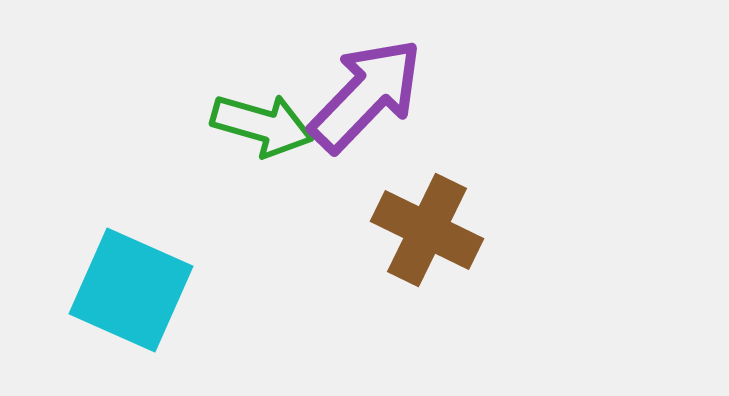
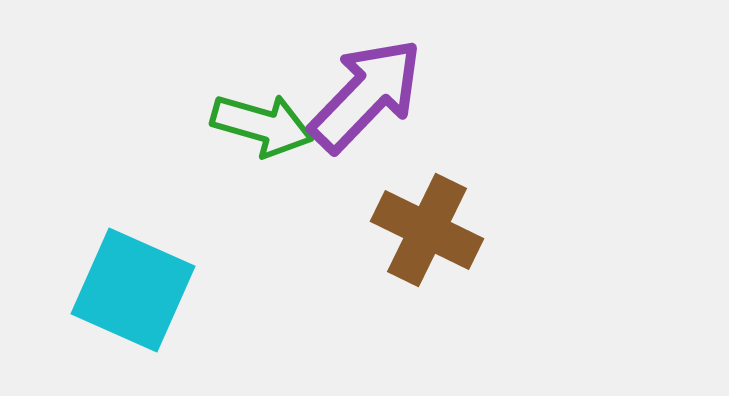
cyan square: moved 2 px right
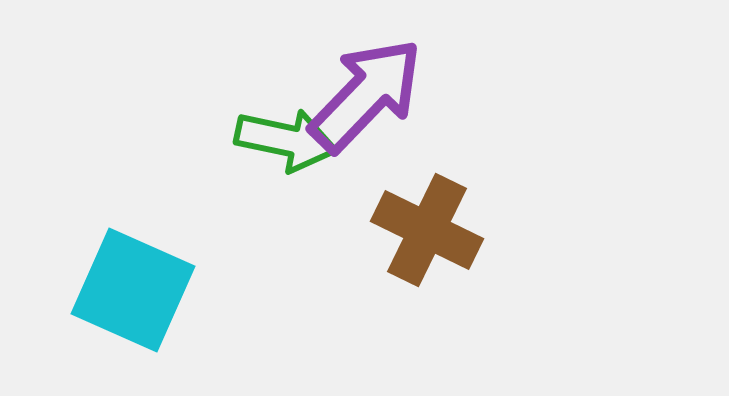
green arrow: moved 24 px right, 15 px down; rotated 4 degrees counterclockwise
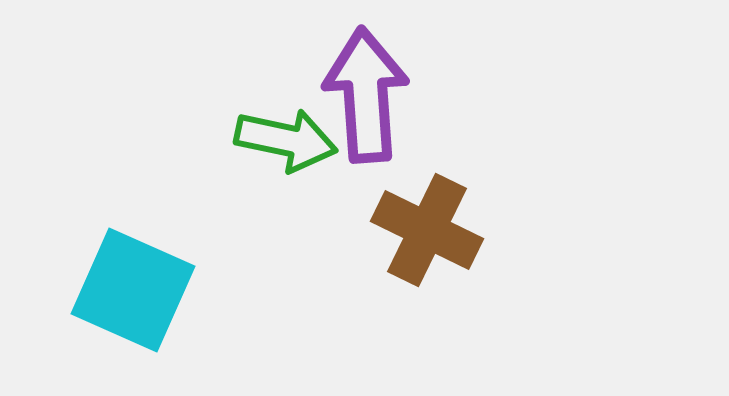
purple arrow: rotated 48 degrees counterclockwise
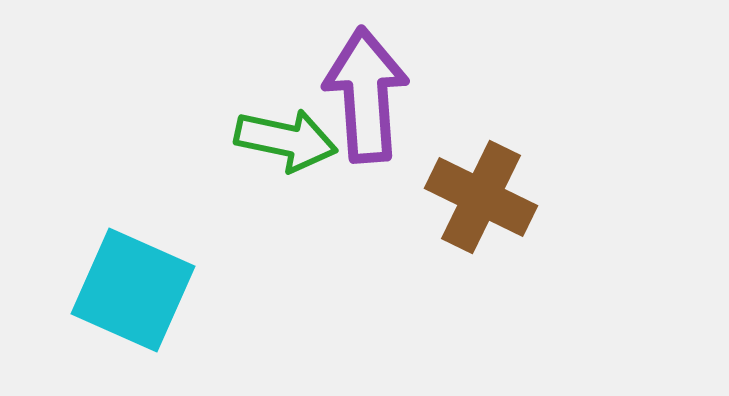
brown cross: moved 54 px right, 33 px up
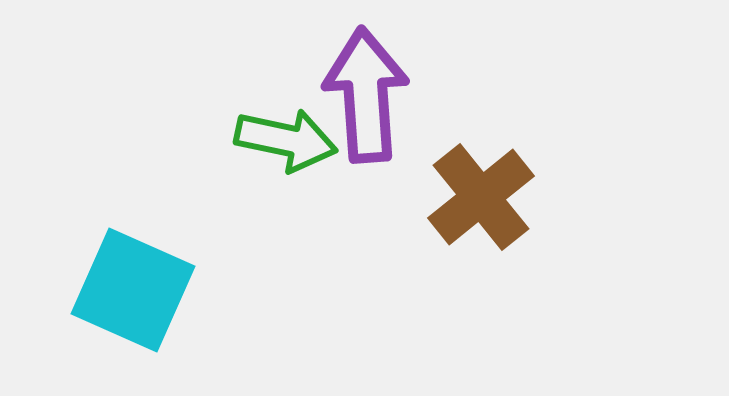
brown cross: rotated 25 degrees clockwise
